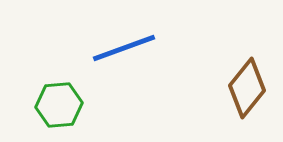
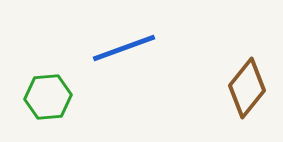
green hexagon: moved 11 px left, 8 px up
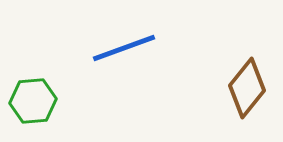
green hexagon: moved 15 px left, 4 px down
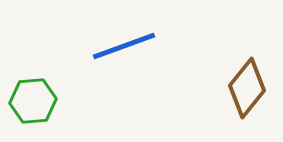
blue line: moved 2 px up
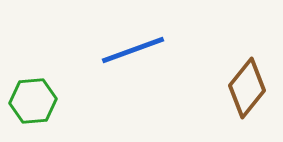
blue line: moved 9 px right, 4 px down
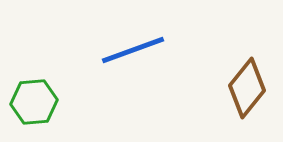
green hexagon: moved 1 px right, 1 px down
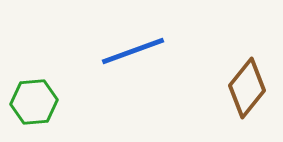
blue line: moved 1 px down
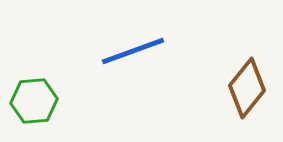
green hexagon: moved 1 px up
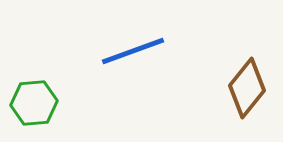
green hexagon: moved 2 px down
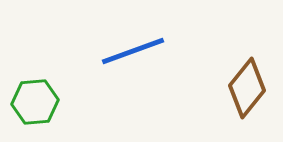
green hexagon: moved 1 px right, 1 px up
